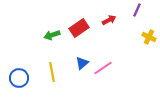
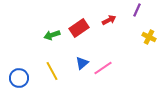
yellow line: moved 1 px up; rotated 18 degrees counterclockwise
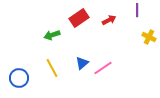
purple line: rotated 24 degrees counterclockwise
red rectangle: moved 10 px up
yellow line: moved 3 px up
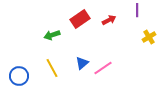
red rectangle: moved 1 px right, 1 px down
yellow cross: rotated 32 degrees clockwise
blue circle: moved 2 px up
